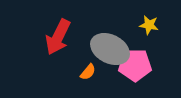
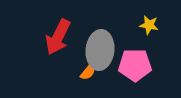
gray ellipse: moved 10 px left, 1 px down; rotated 69 degrees clockwise
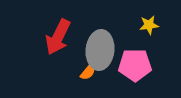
yellow star: rotated 18 degrees counterclockwise
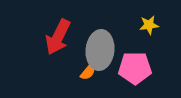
pink pentagon: moved 3 px down
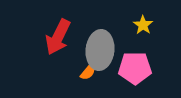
yellow star: moved 6 px left; rotated 30 degrees counterclockwise
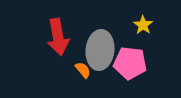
red arrow: rotated 36 degrees counterclockwise
pink pentagon: moved 5 px left, 5 px up; rotated 8 degrees clockwise
orange semicircle: moved 5 px left, 2 px up; rotated 78 degrees counterclockwise
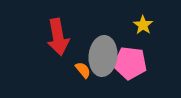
gray ellipse: moved 3 px right, 6 px down
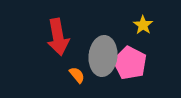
pink pentagon: rotated 20 degrees clockwise
orange semicircle: moved 6 px left, 5 px down
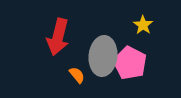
red arrow: rotated 24 degrees clockwise
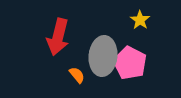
yellow star: moved 3 px left, 5 px up
